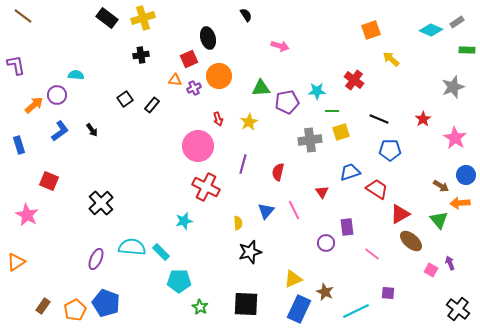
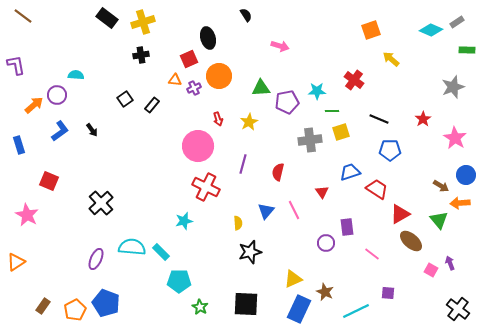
yellow cross at (143, 18): moved 4 px down
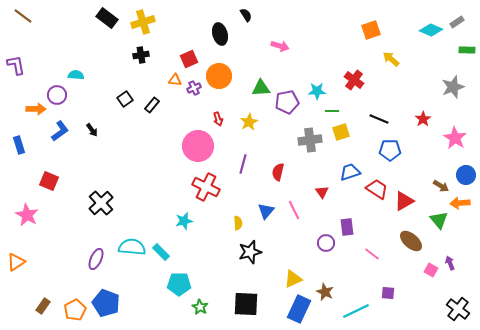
black ellipse at (208, 38): moved 12 px right, 4 px up
orange arrow at (34, 105): moved 2 px right, 4 px down; rotated 42 degrees clockwise
red triangle at (400, 214): moved 4 px right, 13 px up
cyan pentagon at (179, 281): moved 3 px down
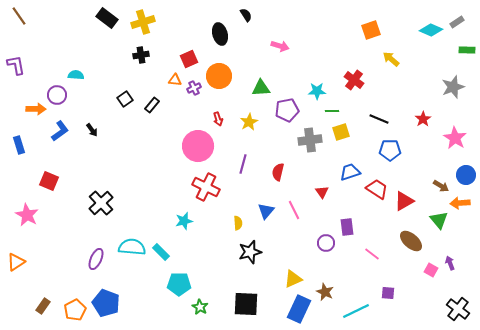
brown line at (23, 16): moved 4 px left; rotated 18 degrees clockwise
purple pentagon at (287, 102): moved 8 px down
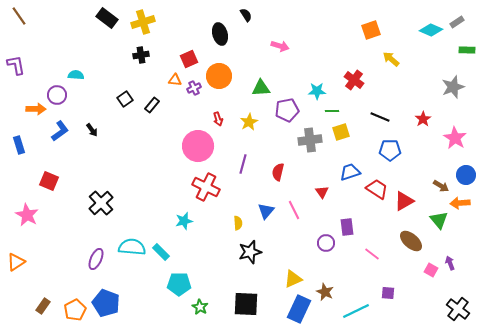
black line at (379, 119): moved 1 px right, 2 px up
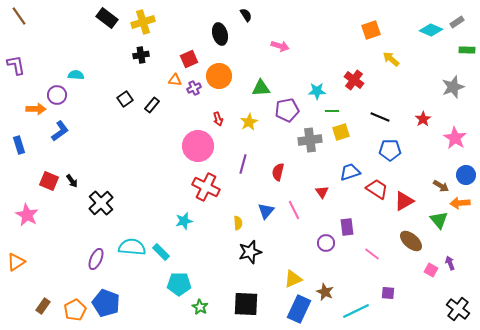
black arrow at (92, 130): moved 20 px left, 51 px down
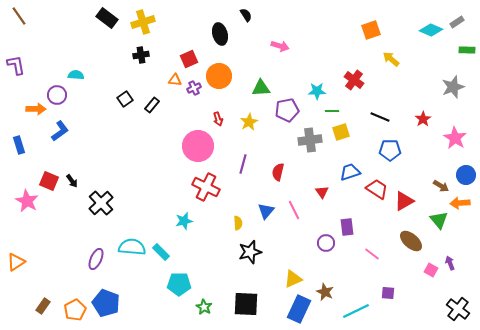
pink star at (27, 215): moved 14 px up
green star at (200, 307): moved 4 px right
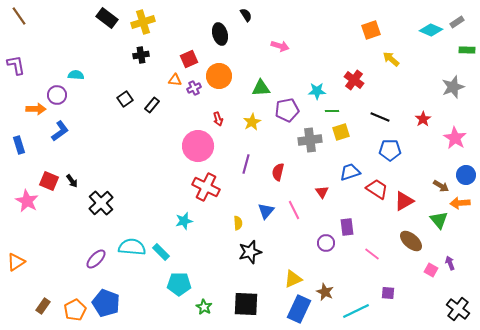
yellow star at (249, 122): moved 3 px right
purple line at (243, 164): moved 3 px right
purple ellipse at (96, 259): rotated 20 degrees clockwise
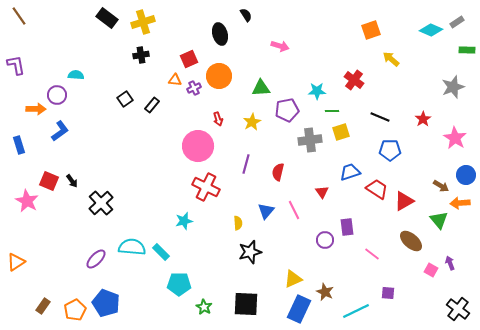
purple circle at (326, 243): moved 1 px left, 3 px up
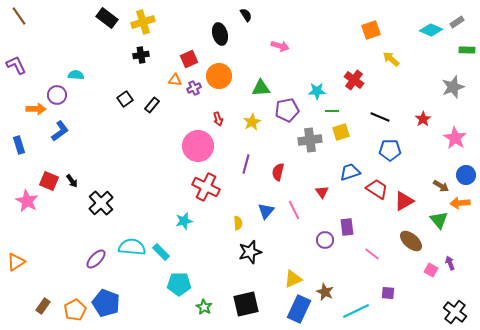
purple L-shape at (16, 65): rotated 15 degrees counterclockwise
black square at (246, 304): rotated 16 degrees counterclockwise
black cross at (458, 309): moved 3 px left, 3 px down
